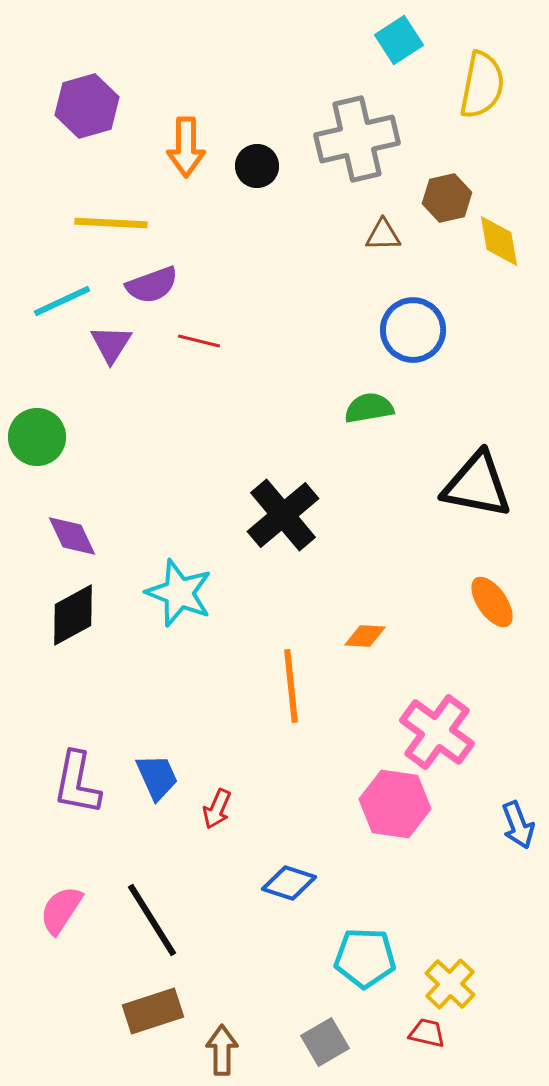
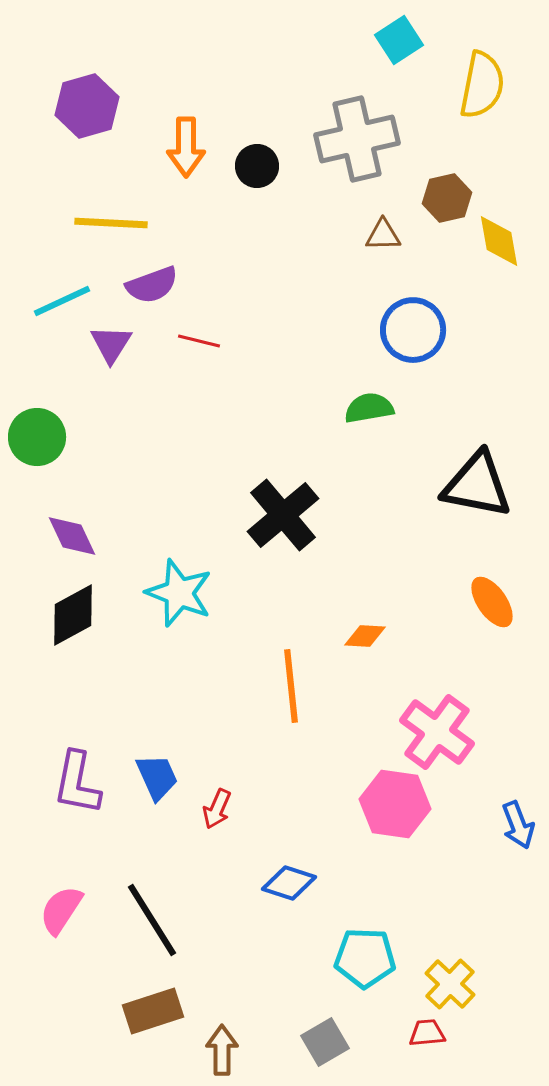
red trapezoid: rotated 18 degrees counterclockwise
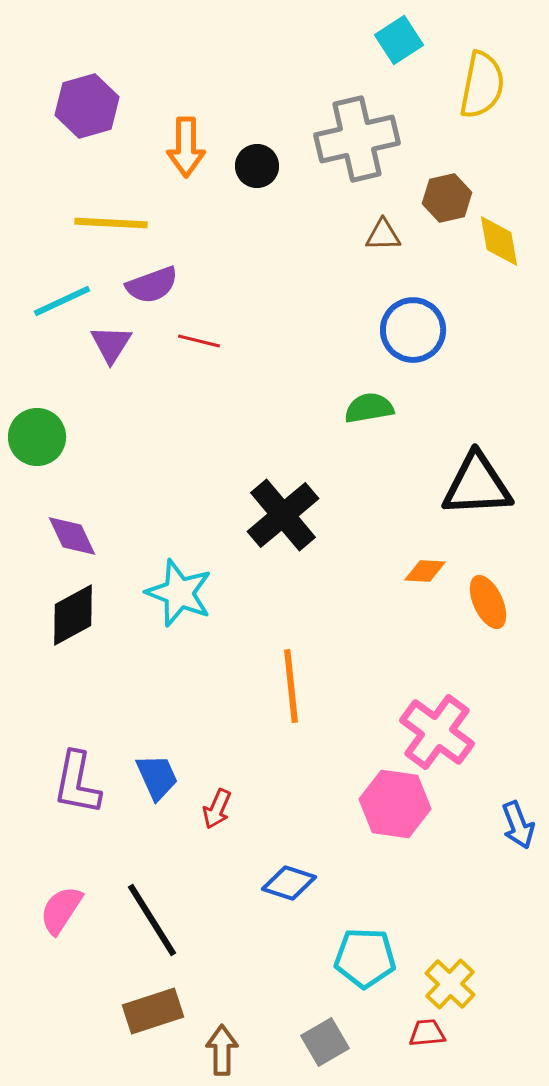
black triangle: rotated 14 degrees counterclockwise
orange ellipse: moved 4 px left; rotated 10 degrees clockwise
orange diamond: moved 60 px right, 65 px up
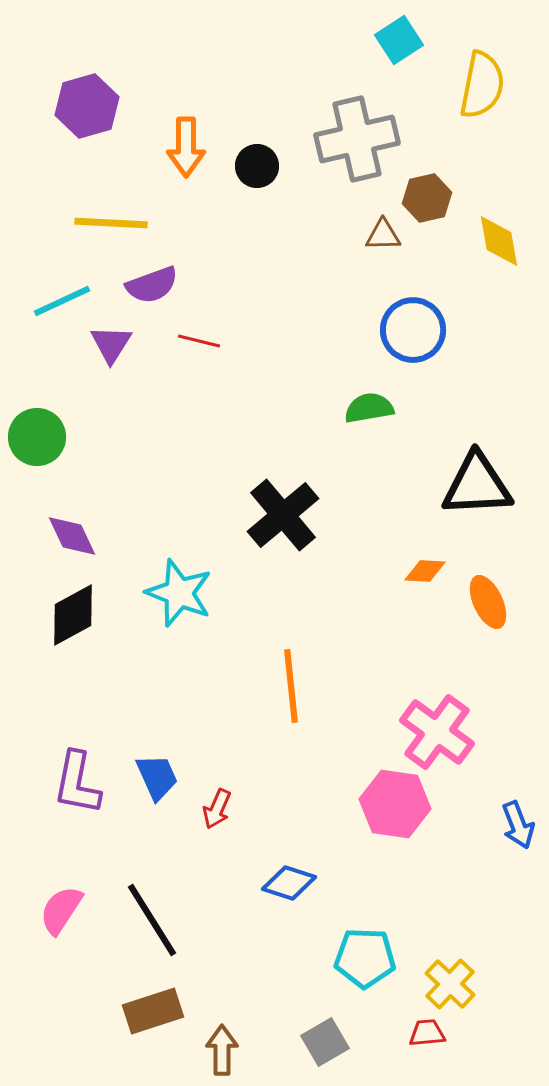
brown hexagon: moved 20 px left
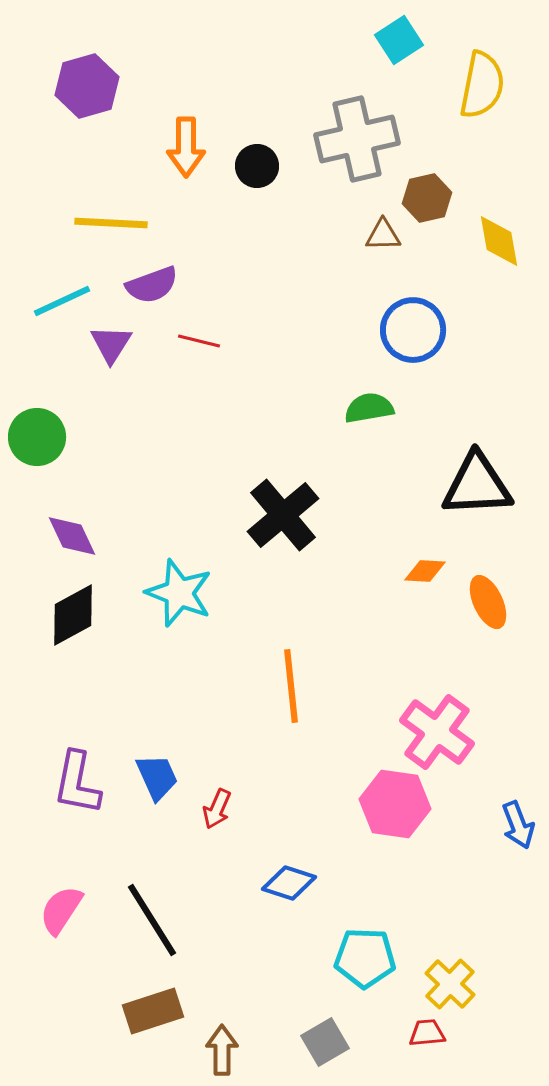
purple hexagon: moved 20 px up
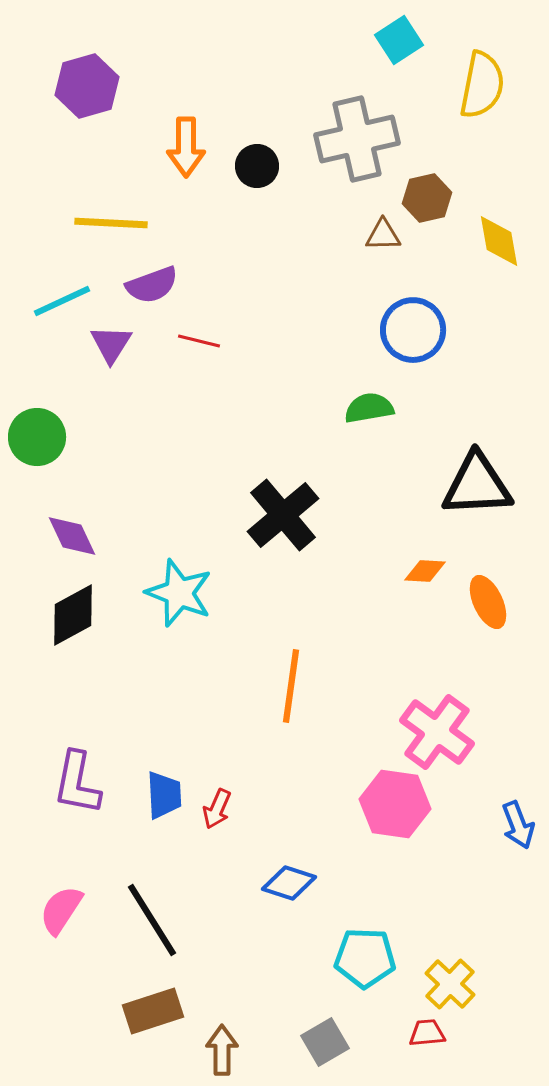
orange line: rotated 14 degrees clockwise
blue trapezoid: moved 7 px right, 18 px down; rotated 21 degrees clockwise
